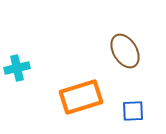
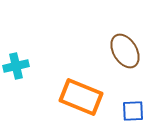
cyan cross: moved 1 px left, 2 px up
orange rectangle: rotated 39 degrees clockwise
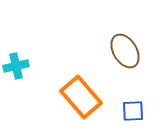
orange rectangle: rotated 27 degrees clockwise
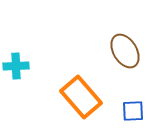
cyan cross: rotated 10 degrees clockwise
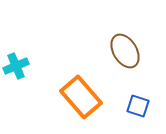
cyan cross: rotated 20 degrees counterclockwise
blue square: moved 5 px right, 5 px up; rotated 20 degrees clockwise
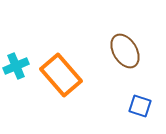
orange rectangle: moved 20 px left, 22 px up
blue square: moved 2 px right
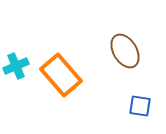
blue square: rotated 10 degrees counterclockwise
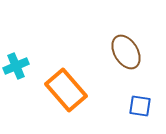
brown ellipse: moved 1 px right, 1 px down
orange rectangle: moved 5 px right, 15 px down
